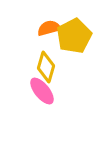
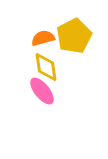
orange semicircle: moved 6 px left, 10 px down
yellow diamond: rotated 24 degrees counterclockwise
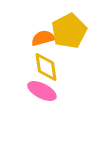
yellow pentagon: moved 5 px left, 5 px up
pink ellipse: rotated 24 degrees counterclockwise
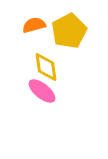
orange semicircle: moved 9 px left, 13 px up
pink ellipse: rotated 12 degrees clockwise
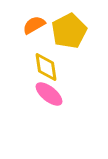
orange semicircle: rotated 15 degrees counterclockwise
pink ellipse: moved 7 px right, 3 px down
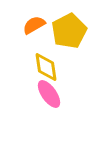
pink ellipse: rotated 16 degrees clockwise
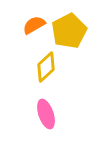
yellow diamond: rotated 56 degrees clockwise
pink ellipse: moved 3 px left, 20 px down; rotated 16 degrees clockwise
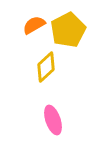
yellow pentagon: moved 1 px left, 1 px up
pink ellipse: moved 7 px right, 6 px down
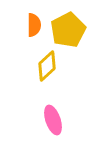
orange semicircle: rotated 120 degrees clockwise
yellow diamond: moved 1 px right, 1 px up
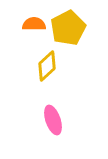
orange semicircle: moved 1 px up; rotated 90 degrees counterclockwise
yellow pentagon: moved 2 px up
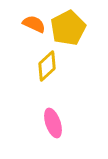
orange semicircle: rotated 25 degrees clockwise
pink ellipse: moved 3 px down
